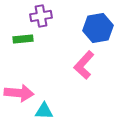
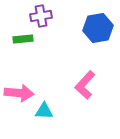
pink L-shape: moved 1 px right, 20 px down
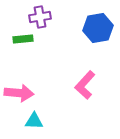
purple cross: moved 1 px left, 1 px down
cyan triangle: moved 10 px left, 10 px down
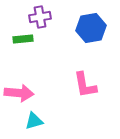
blue hexagon: moved 7 px left
pink L-shape: rotated 52 degrees counterclockwise
cyan triangle: rotated 18 degrees counterclockwise
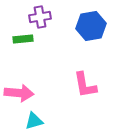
blue hexagon: moved 2 px up
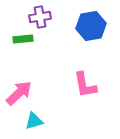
pink arrow: rotated 48 degrees counterclockwise
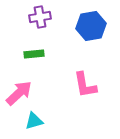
green rectangle: moved 11 px right, 15 px down
